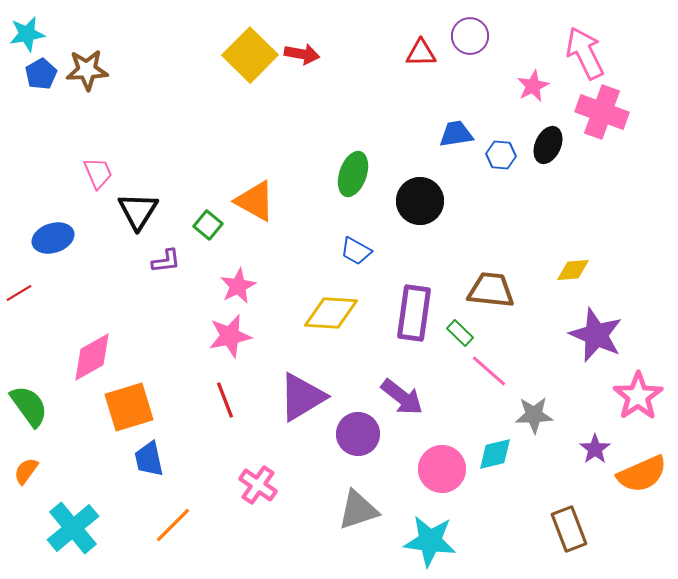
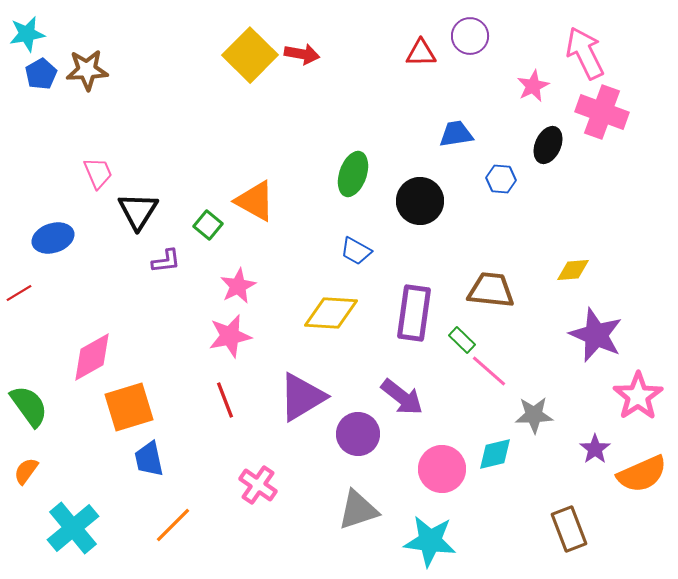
blue hexagon at (501, 155): moved 24 px down
green rectangle at (460, 333): moved 2 px right, 7 px down
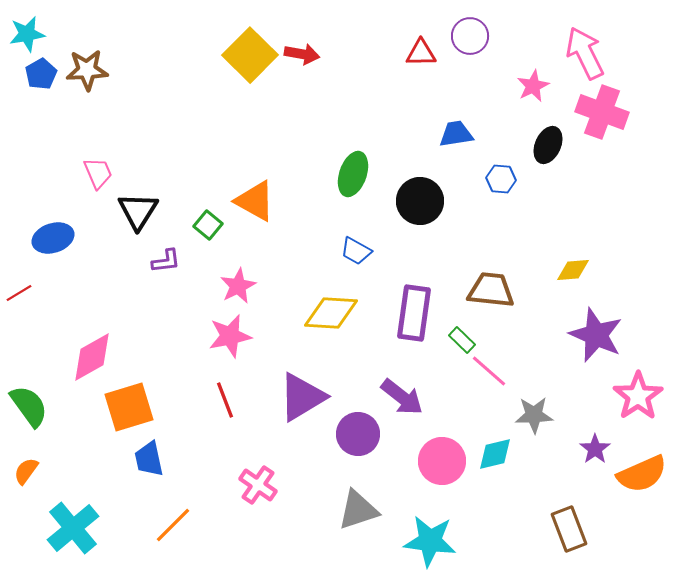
pink circle at (442, 469): moved 8 px up
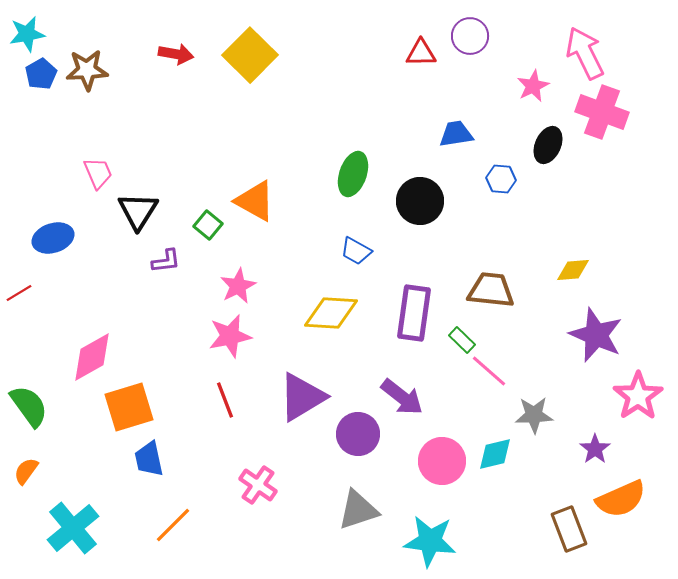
red arrow at (302, 54): moved 126 px left
orange semicircle at (642, 474): moved 21 px left, 25 px down
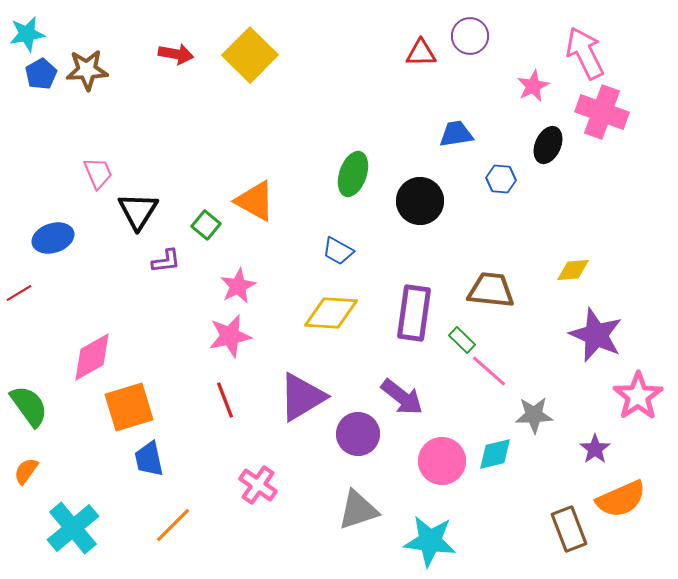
green square at (208, 225): moved 2 px left
blue trapezoid at (356, 251): moved 18 px left
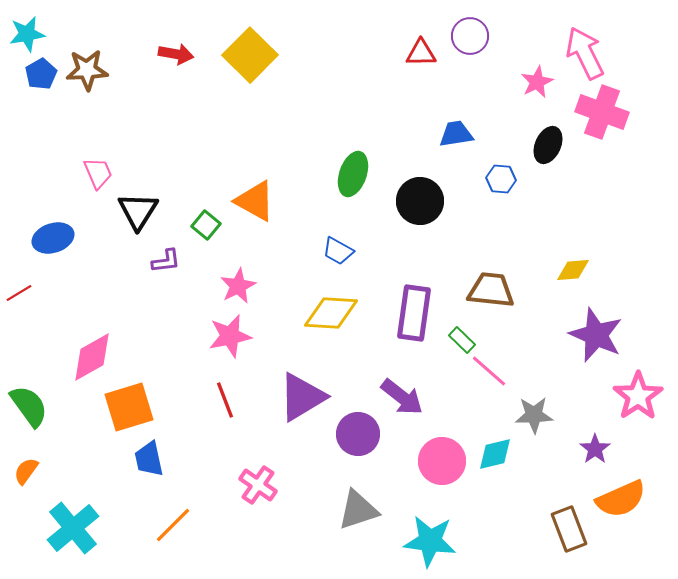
pink star at (533, 86): moved 4 px right, 4 px up
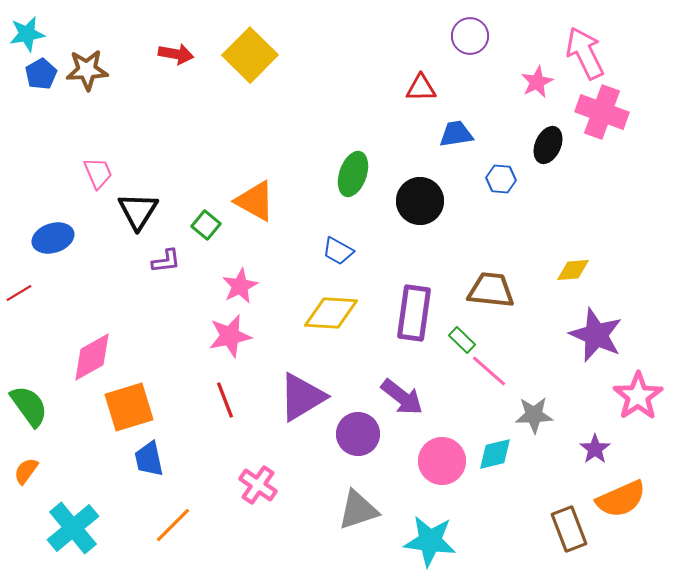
red triangle at (421, 53): moved 35 px down
pink star at (238, 286): moved 2 px right
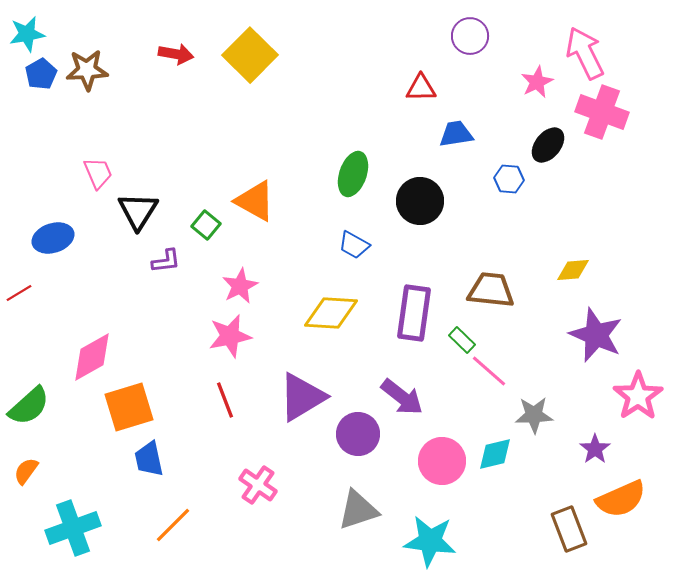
black ellipse at (548, 145): rotated 15 degrees clockwise
blue hexagon at (501, 179): moved 8 px right
blue trapezoid at (338, 251): moved 16 px right, 6 px up
green semicircle at (29, 406): rotated 84 degrees clockwise
cyan cross at (73, 528): rotated 20 degrees clockwise
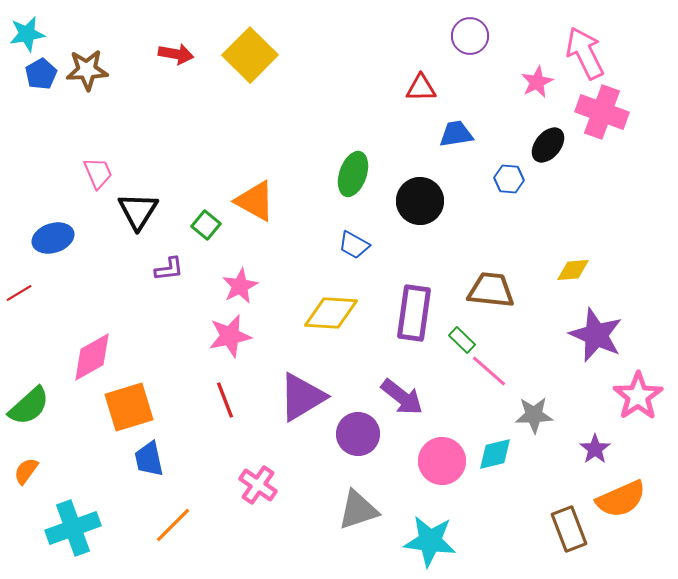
purple L-shape at (166, 261): moved 3 px right, 8 px down
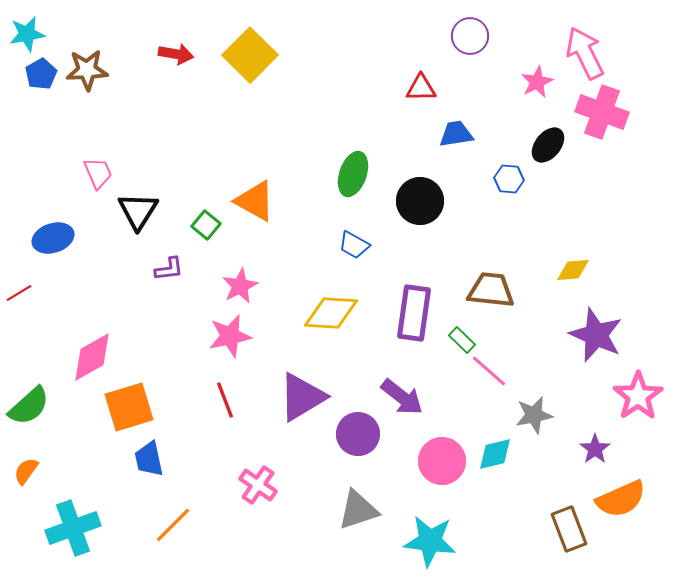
gray star at (534, 415): rotated 9 degrees counterclockwise
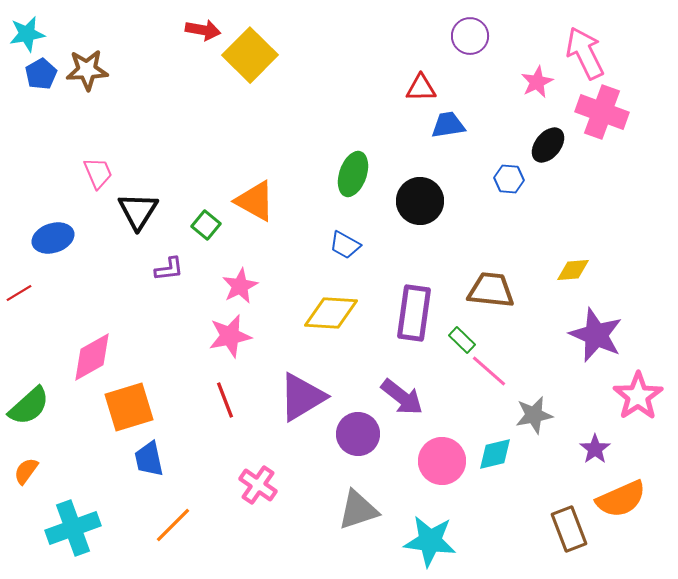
red arrow at (176, 54): moved 27 px right, 24 px up
blue trapezoid at (456, 134): moved 8 px left, 9 px up
blue trapezoid at (354, 245): moved 9 px left
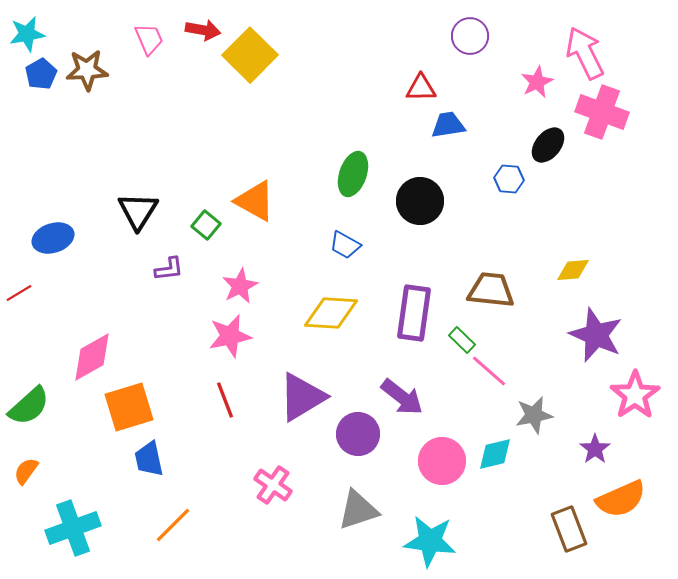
pink trapezoid at (98, 173): moved 51 px right, 134 px up
pink star at (638, 396): moved 3 px left, 1 px up
pink cross at (258, 485): moved 15 px right
